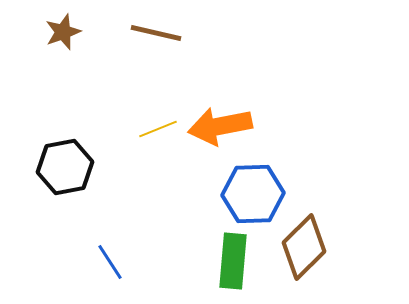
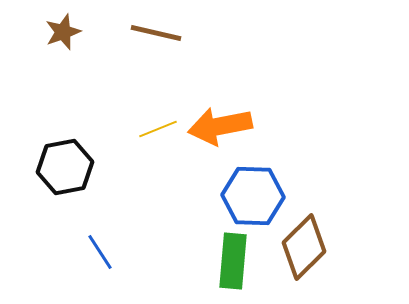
blue hexagon: moved 2 px down; rotated 4 degrees clockwise
blue line: moved 10 px left, 10 px up
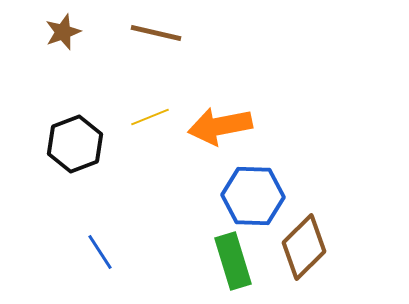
yellow line: moved 8 px left, 12 px up
black hexagon: moved 10 px right, 23 px up; rotated 10 degrees counterclockwise
green rectangle: rotated 22 degrees counterclockwise
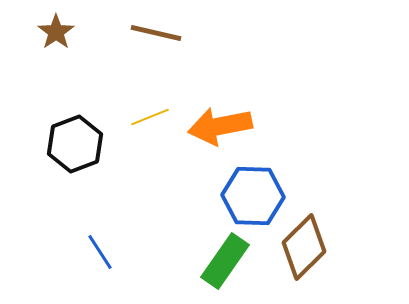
brown star: moved 7 px left; rotated 15 degrees counterclockwise
green rectangle: moved 8 px left; rotated 52 degrees clockwise
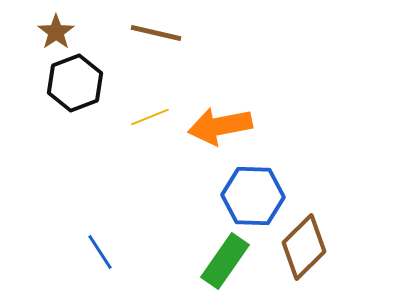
black hexagon: moved 61 px up
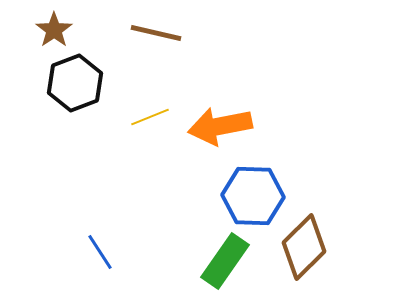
brown star: moved 2 px left, 2 px up
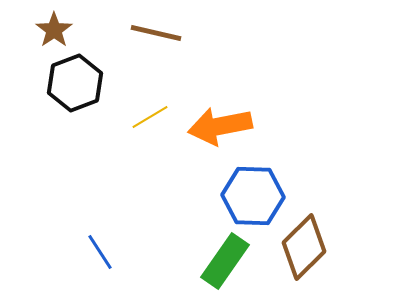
yellow line: rotated 9 degrees counterclockwise
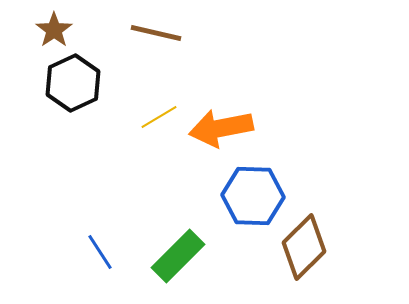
black hexagon: moved 2 px left; rotated 4 degrees counterclockwise
yellow line: moved 9 px right
orange arrow: moved 1 px right, 2 px down
green rectangle: moved 47 px left, 5 px up; rotated 10 degrees clockwise
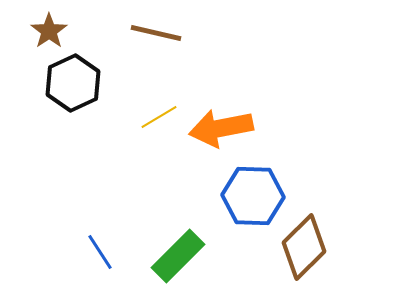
brown star: moved 5 px left, 1 px down
